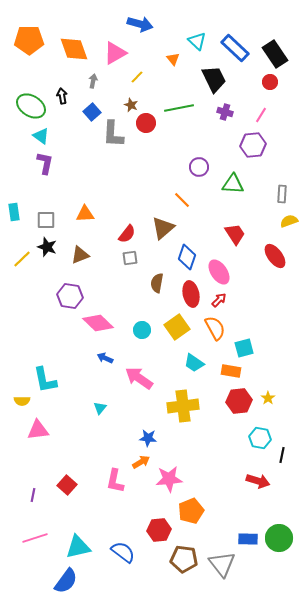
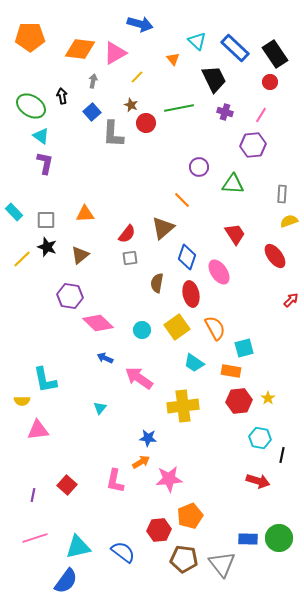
orange pentagon at (29, 40): moved 1 px right, 3 px up
orange diamond at (74, 49): moved 6 px right; rotated 64 degrees counterclockwise
cyan rectangle at (14, 212): rotated 36 degrees counterclockwise
brown triangle at (80, 255): rotated 18 degrees counterclockwise
red arrow at (219, 300): moved 72 px right
orange pentagon at (191, 511): moved 1 px left, 5 px down
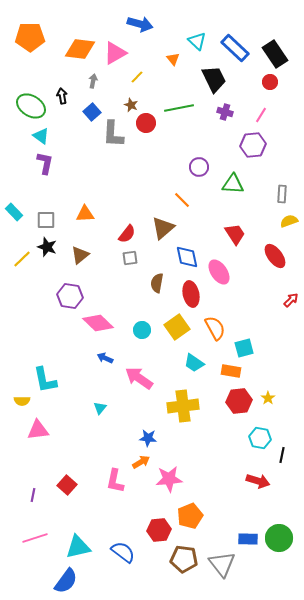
blue diamond at (187, 257): rotated 30 degrees counterclockwise
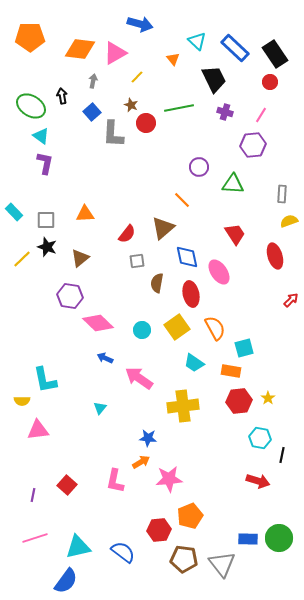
brown triangle at (80, 255): moved 3 px down
red ellipse at (275, 256): rotated 20 degrees clockwise
gray square at (130, 258): moved 7 px right, 3 px down
